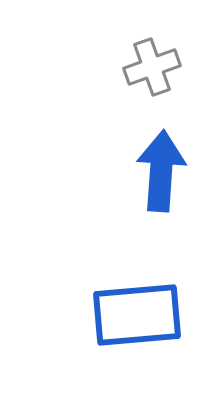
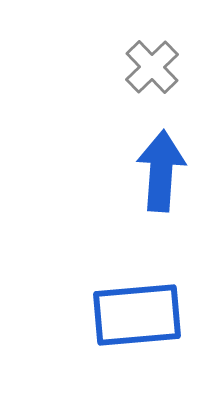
gray cross: rotated 24 degrees counterclockwise
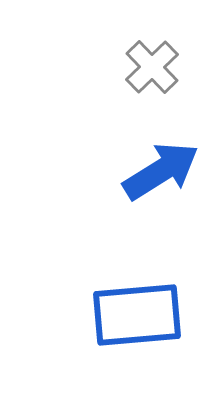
blue arrow: rotated 54 degrees clockwise
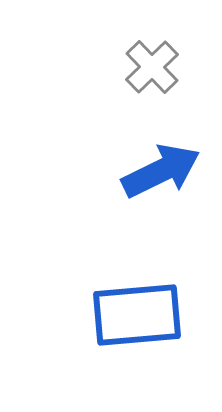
blue arrow: rotated 6 degrees clockwise
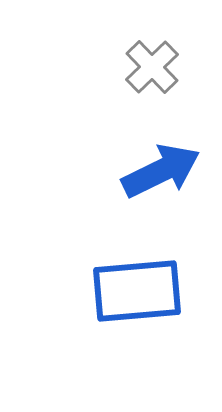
blue rectangle: moved 24 px up
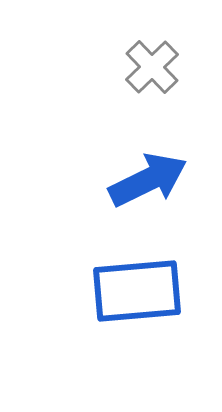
blue arrow: moved 13 px left, 9 px down
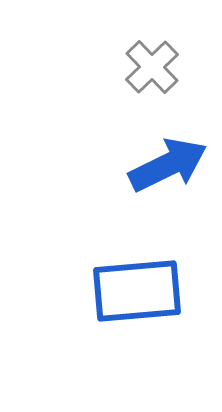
blue arrow: moved 20 px right, 15 px up
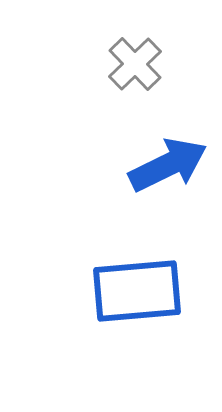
gray cross: moved 17 px left, 3 px up
